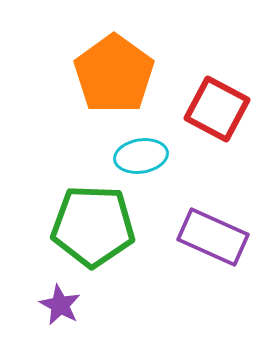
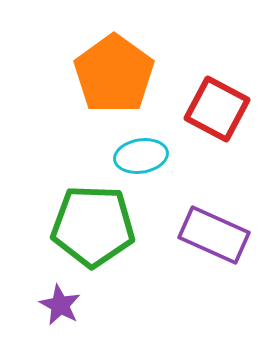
purple rectangle: moved 1 px right, 2 px up
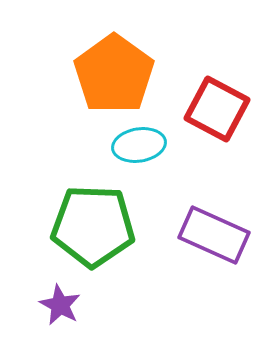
cyan ellipse: moved 2 px left, 11 px up
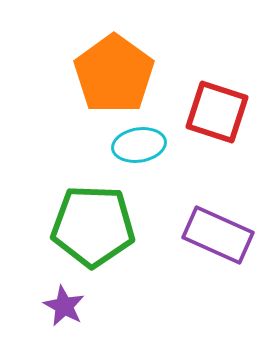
red square: moved 3 px down; rotated 10 degrees counterclockwise
purple rectangle: moved 4 px right
purple star: moved 4 px right, 1 px down
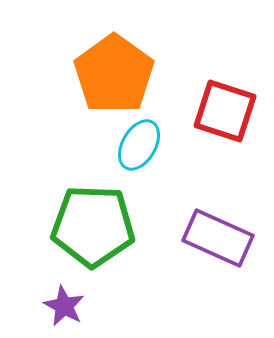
red square: moved 8 px right, 1 px up
cyan ellipse: rotated 51 degrees counterclockwise
purple rectangle: moved 3 px down
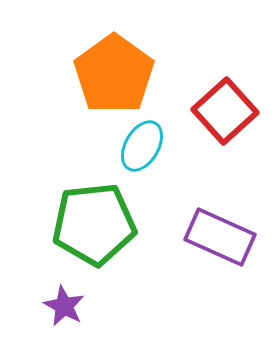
red square: rotated 30 degrees clockwise
cyan ellipse: moved 3 px right, 1 px down
green pentagon: moved 1 px right, 2 px up; rotated 8 degrees counterclockwise
purple rectangle: moved 2 px right, 1 px up
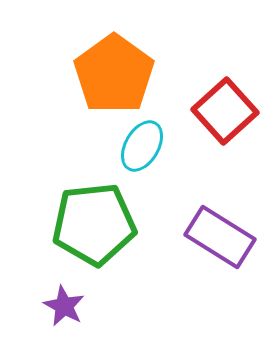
purple rectangle: rotated 8 degrees clockwise
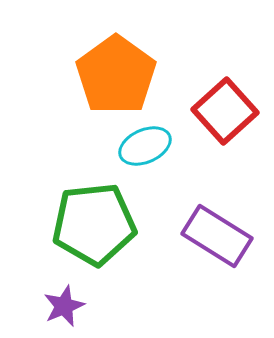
orange pentagon: moved 2 px right, 1 px down
cyan ellipse: moved 3 px right; rotated 36 degrees clockwise
purple rectangle: moved 3 px left, 1 px up
purple star: rotated 21 degrees clockwise
